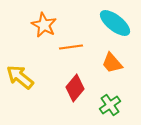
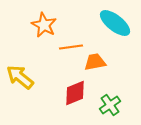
orange trapezoid: moved 17 px left, 1 px up; rotated 120 degrees clockwise
red diamond: moved 5 px down; rotated 28 degrees clockwise
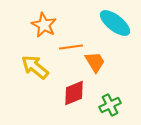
orange trapezoid: rotated 70 degrees clockwise
yellow arrow: moved 15 px right, 10 px up
red diamond: moved 1 px left
green cross: rotated 10 degrees clockwise
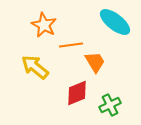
cyan ellipse: moved 1 px up
orange line: moved 2 px up
red diamond: moved 3 px right
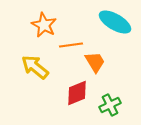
cyan ellipse: rotated 8 degrees counterclockwise
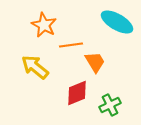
cyan ellipse: moved 2 px right
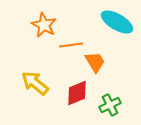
yellow arrow: moved 16 px down
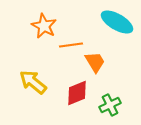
orange star: moved 1 px down
yellow arrow: moved 2 px left, 1 px up
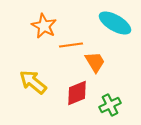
cyan ellipse: moved 2 px left, 1 px down
